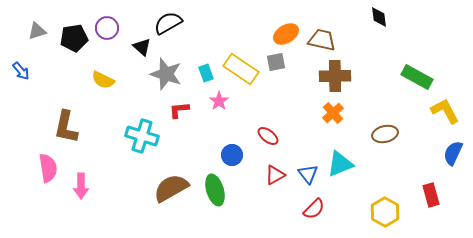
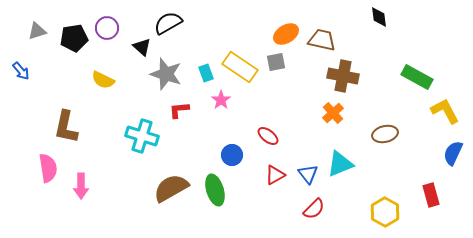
yellow rectangle: moved 1 px left, 2 px up
brown cross: moved 8 px right; rotated 12 degrees clockwise
pink star: moved 2 px right, 1 px up
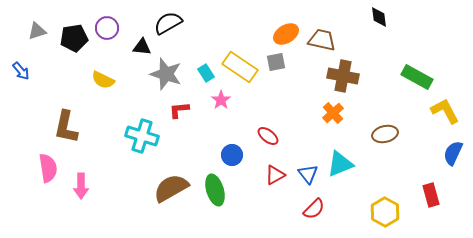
black triangle: rotated 36 degrees counterclockwise
cyan rectangle: rotated 12 degrees counterclockwise
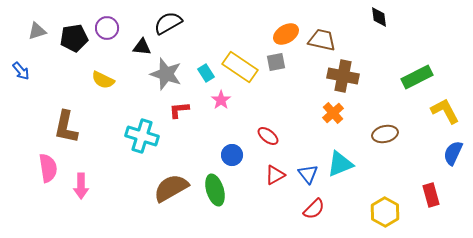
green rectangle: rotated 56 degrees counterclockwise
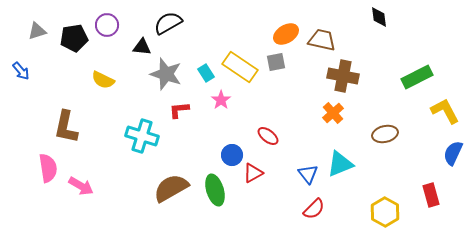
purple circle: moved 3 px up
red triangle: moved 22 px left, 2 px up
pink arrow: rotated 60 degrees counterclockwise
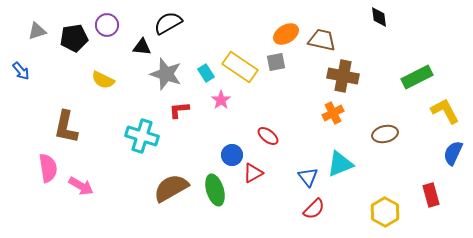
orange cross: rotated 15 degrees clockwise
blue triangle: moved 3 px down
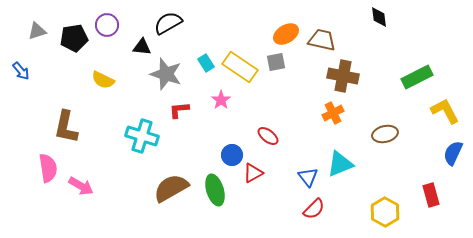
cyan rectangle: moved 10 px up
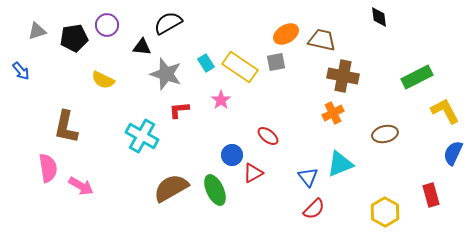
cyan cross: rotated 12 degrees clockwise
green ellipse: rotated 8 degrees counterclockwise
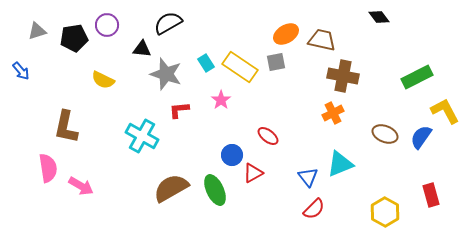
black diamond: rotated 30 degrees counterclockwise
black triangle: moved 2 px down
brown ellipse: rotated 35 degrees clockwise
blue semicircle: moved 32 px left, 16 px up; rotated 10 degrees clockwise
